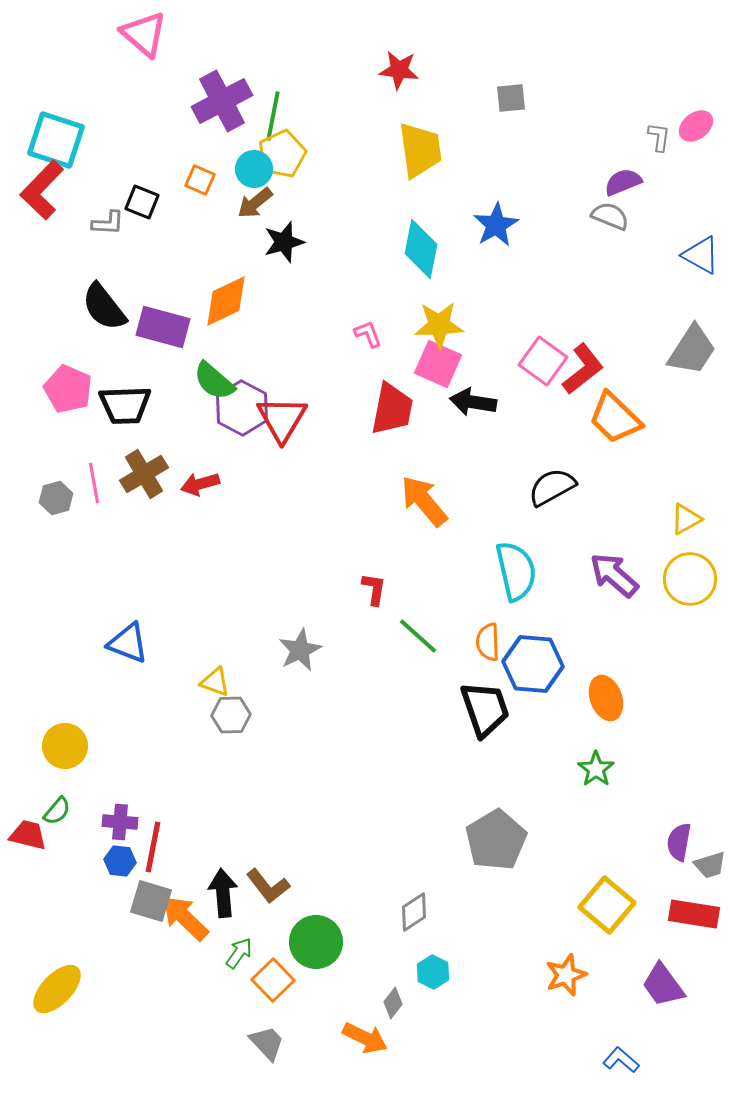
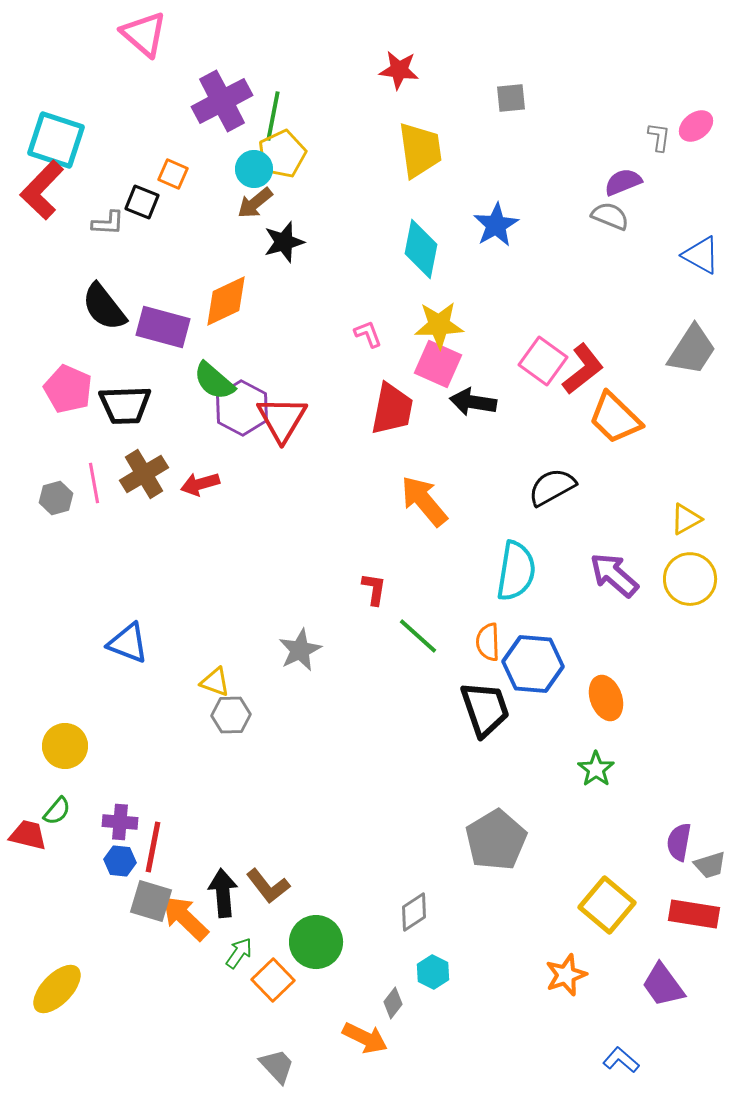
orange square at (200, 180): moved 27 px left, 6 px up
cyan semicircle at (516, 571): rotated 22 degrees clockwise
gray trapezoid at (267, 1043): moved 10 px right, 23 px down
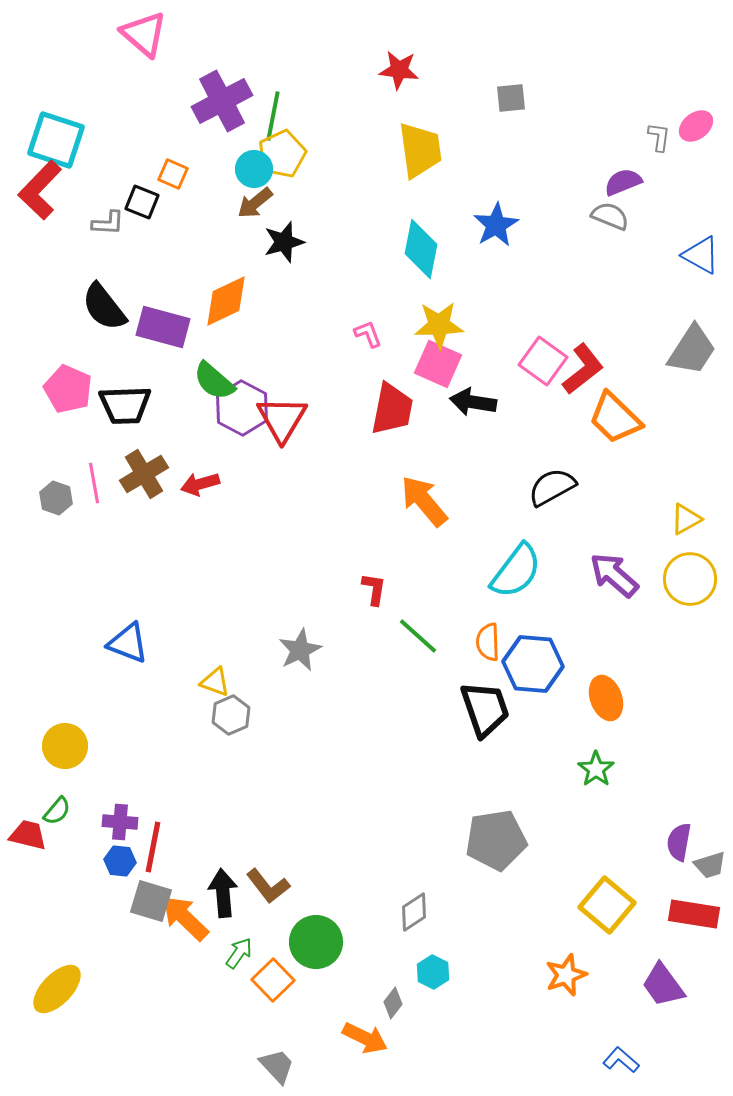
red L-shape at (42, 190): moved 2 px left
gray hexagon at (56, 498): rotated 24 degrees counterclockwise
cyan semicircle at (516, 571): rotated 28 degrees clockwise
gray hexagon at (231, 715): rotated 21 degrees counterclockwise
gray pentagon at (496, 840): rotated 22 degrees clockwise
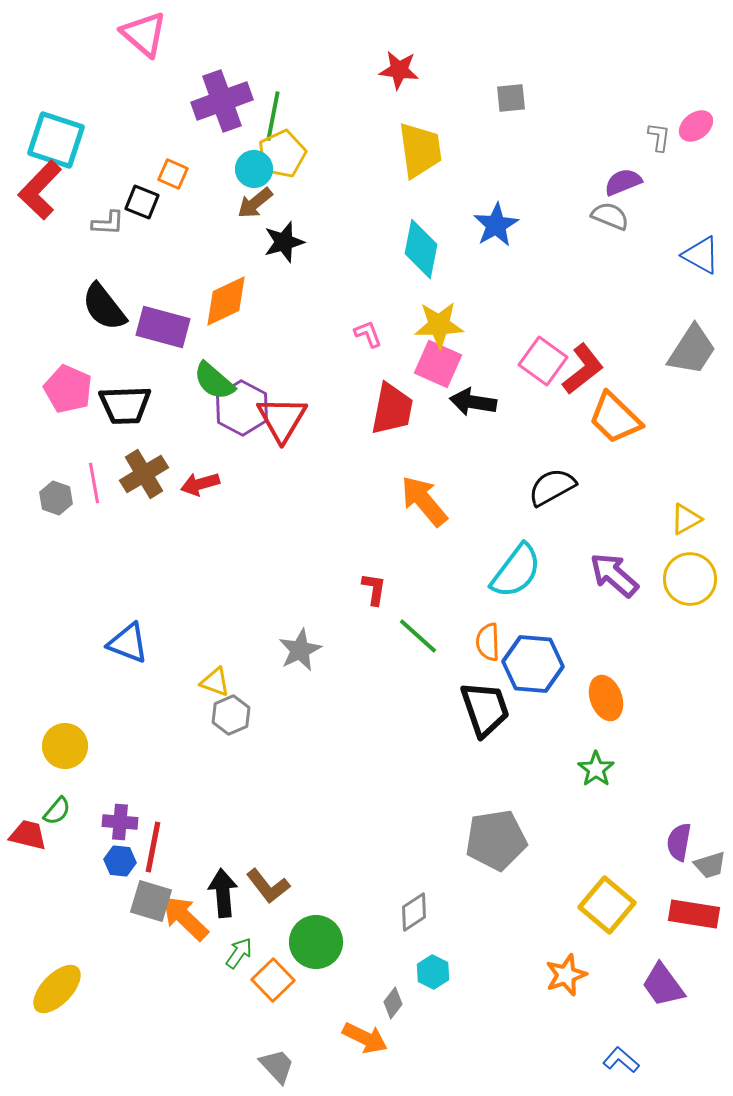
purple cross at (222, 101): rotated 8 degrees clockwise
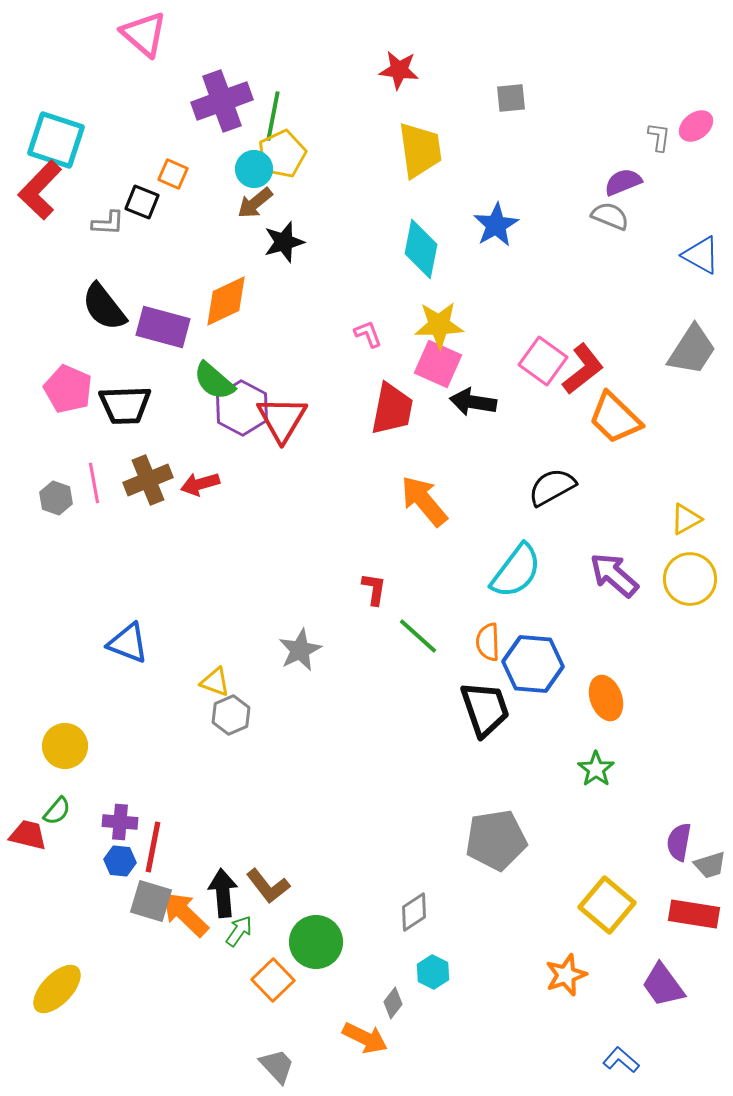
brown cross at (144, 474): moved 4 px right, 6 px down; rotated 9 degrees clockwise
orange arrow at (185, 918): moved 4 px up
green arrow at (239, 953): moved 22 px up
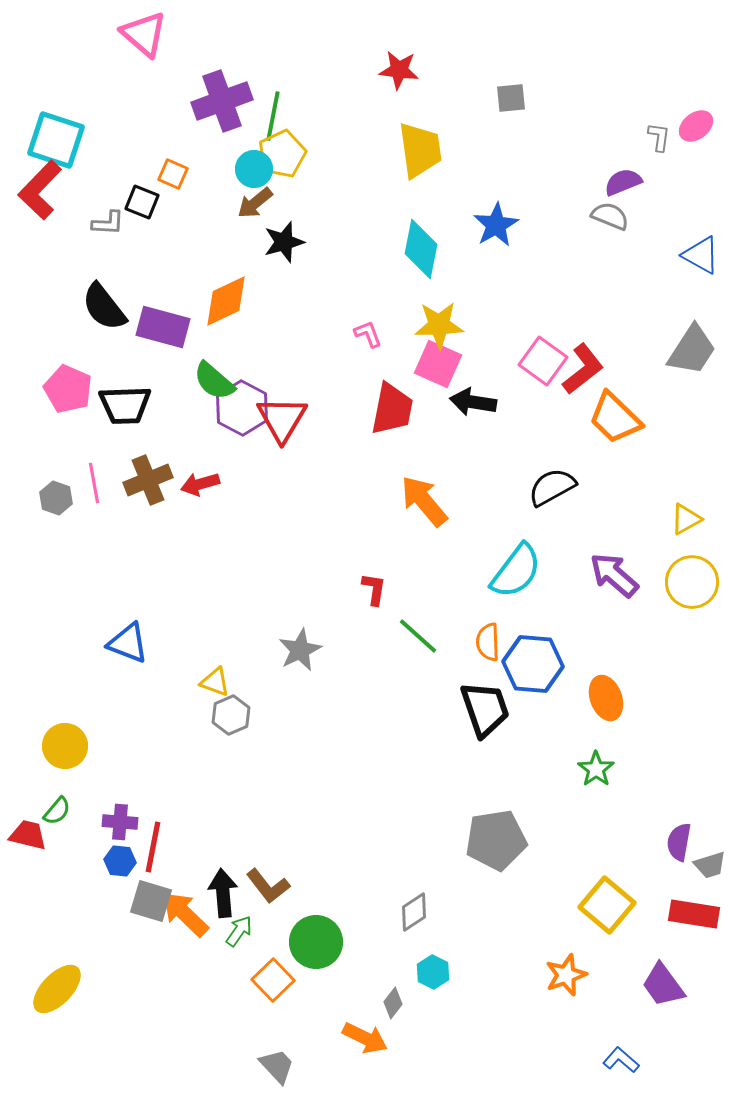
yellow circle at (690, 579): moved 2 px right, 3 px down
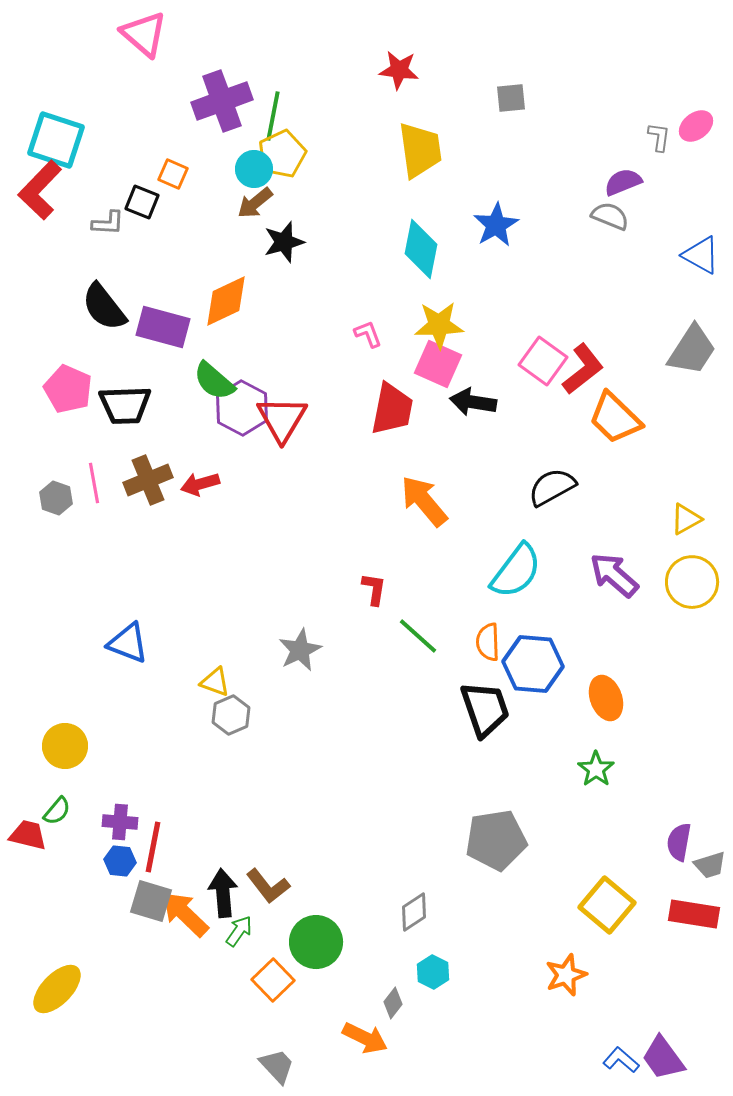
purple trapezoid at (663, 985): moved 73 px down
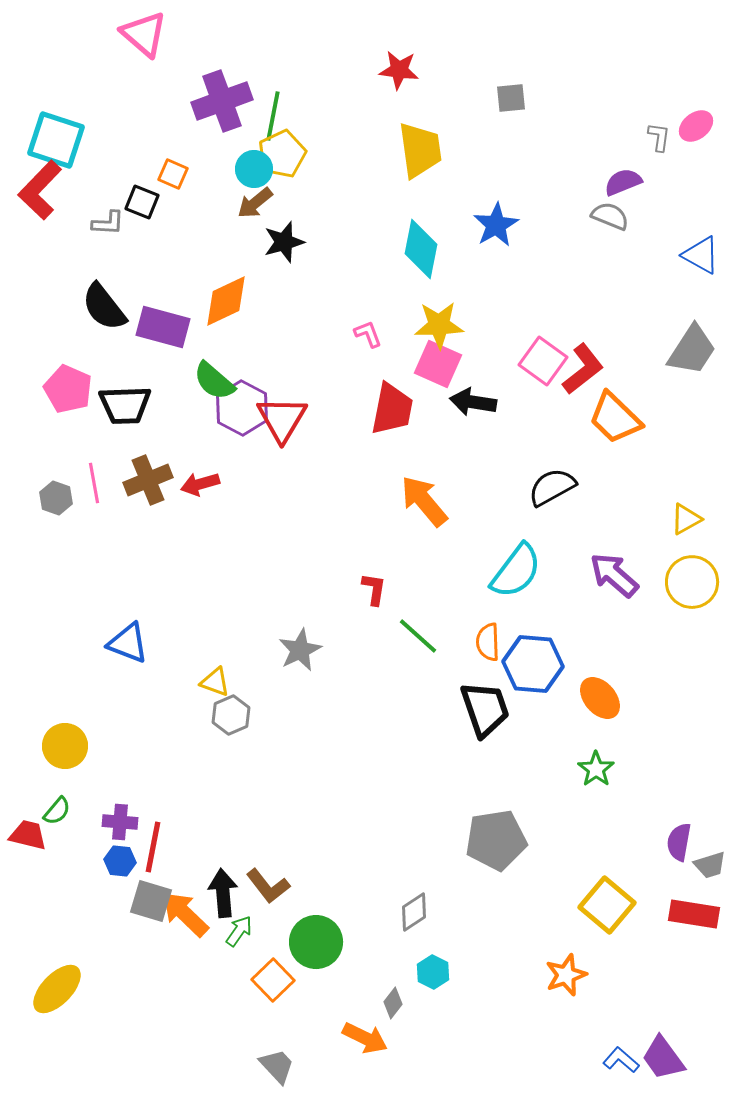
orange ellipse at (606, 698): moved 6 px left; rotated 21 degrees counterclockwise
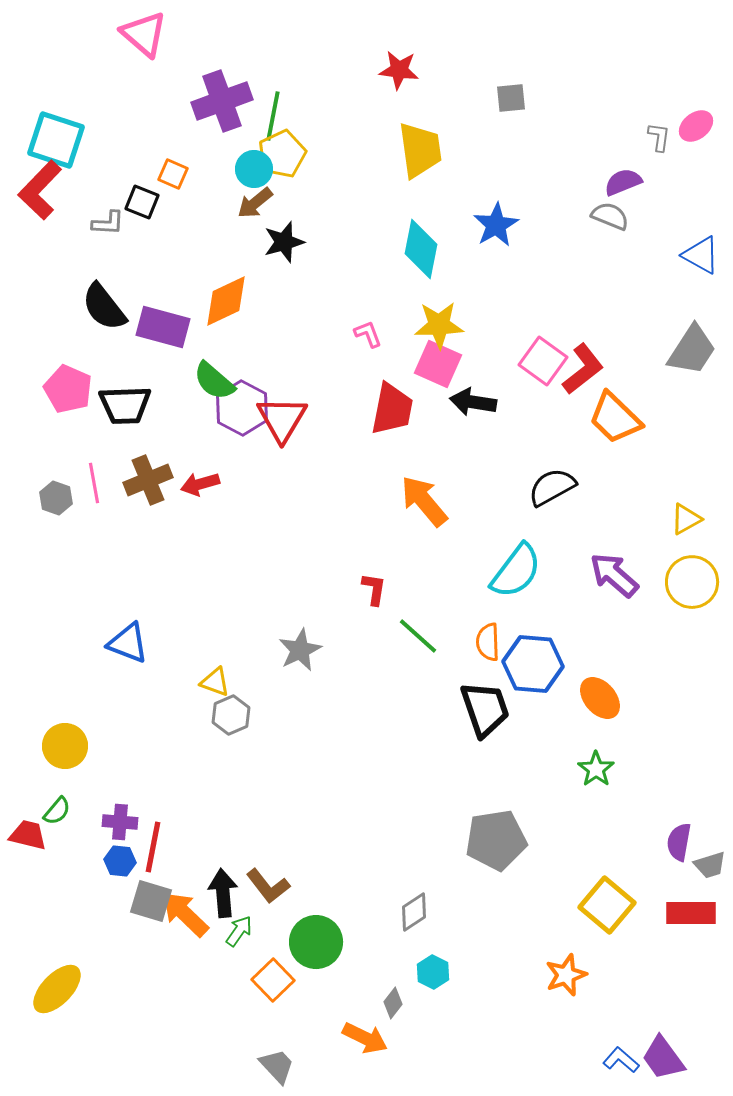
red rectangle at (694, 914): moved 3 px left, 1 px up; rotated 9 degrees counterclockwise
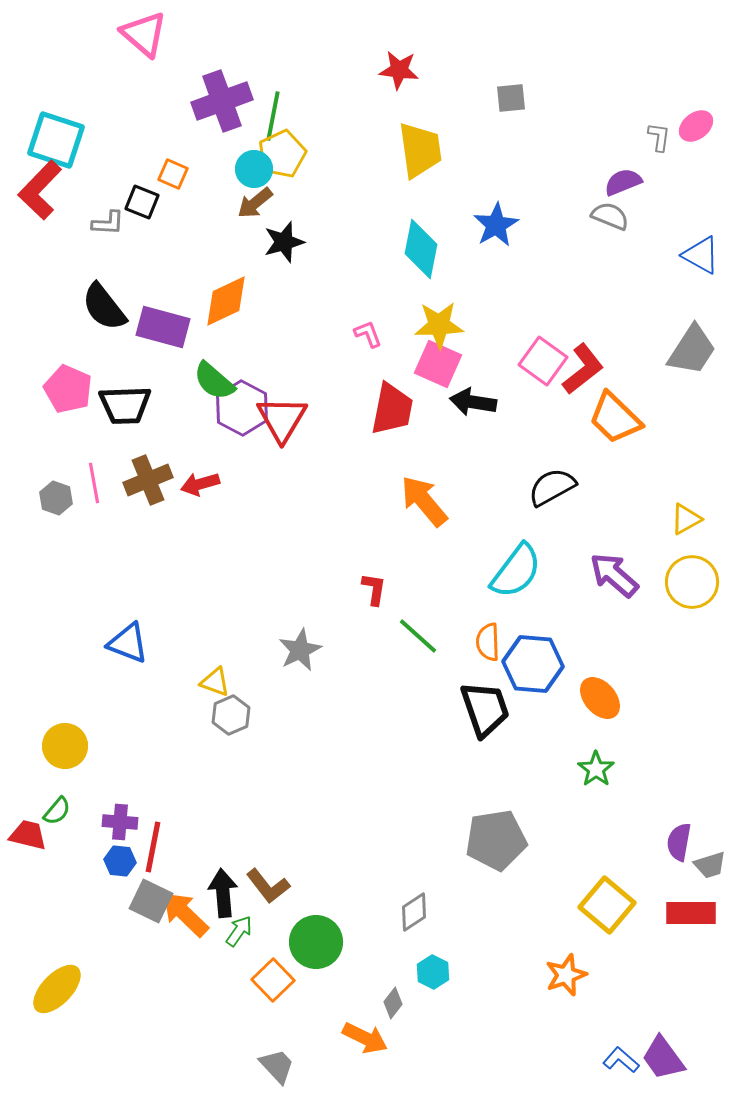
gray square at (151, 901): rotated 9 degrees clockwise
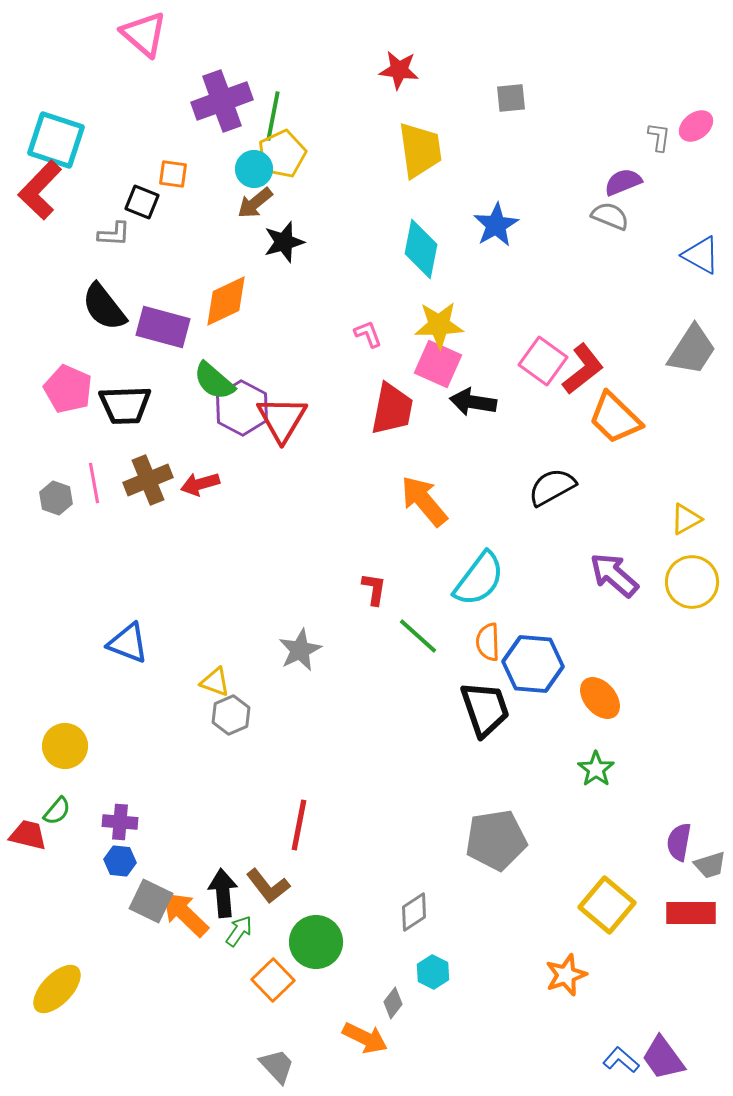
orange square at (173, 174): rotated 16 degrees counterclockwise
gray L-shape at (108, 223): moved 6 px right, 11 px down
cyan semicircle at (516, 571): moved 37 px left, 8 px down
red line at (153, 847): moved 146 px right, 22 px up
